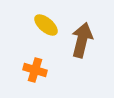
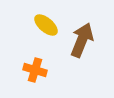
brown arrow: rotated 8 degrees clockwise
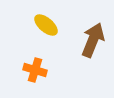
brown arrow: moved 11 px right
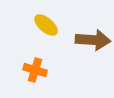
brown arrow: rotated 72 degrees clockwise
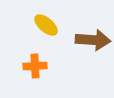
orange cross: moved 4 px up; rotated 20 degrees counterclockwise
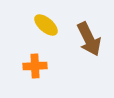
brown arrow: moved 4 px left, 1 px up; rotated 60 degrees clockwise
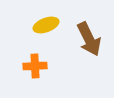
yellow ellipse: rotated 60 degrees counterclockwise
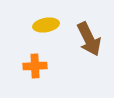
yellow ellipse: rotated 10 degrees clockwise
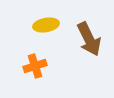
orange cross: rotated 15 degrees counterclockwise
